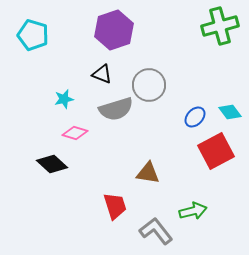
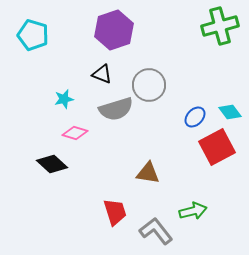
red square: moved 1 px right, 4 px up
red trapezoid: moved 6 px down
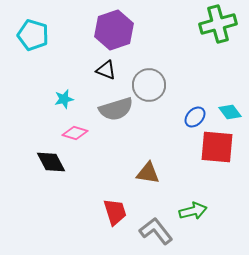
green cross: moved 2 px left, 2 px up
black triangle: moved 4 px right, 4 px up
red square: rotated 33 degrees clockwise
black diamond: moved 1 px left, 2 px up; rotated 20 degrees clockwise
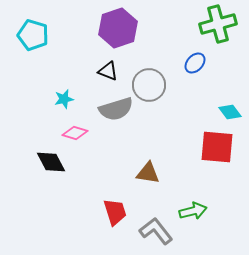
purple hexagon: moved 4 px right, 2 px up
black triangle: moved 2 px right, 1 px down
blue ellipse: moved 54 px up
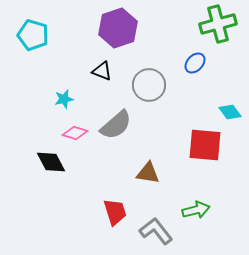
black triangle: moved 6 px left
gray semicircle: moved 16 px down; rotated 24 degrees counterclockwise
red square: moved 12 px left, 2 px up
green arrow: moved 3 px right, 1 px up
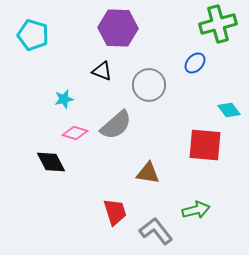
purple hexagon: rotated 21 degrees clockwise
cyan diamond: moved 1 px left, 2 px up
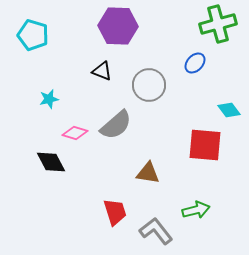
purple hexagon: moved 2 px up
cyan star: moved 15 px left
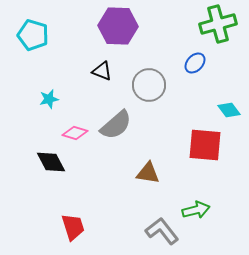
red trapezoid: moved 42 px left, 15 px down
gray L-shape: moved 6 px right
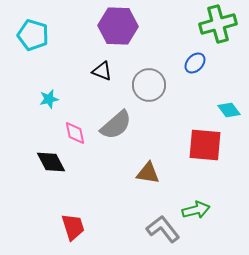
pink diamond: rotated 60 degrees clockwise
gray L-shape: moved 1 px right, 2 px up
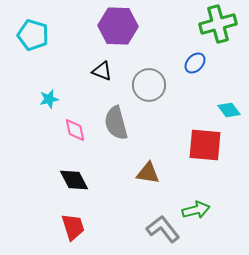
gray semicircle: moved 2 px up; rotated 116 degrees clockwise
pink diamond: moved 3 px up
black diamond: moved 23 px right, 18 px down
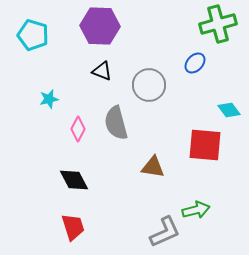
purple hexagon: moved 18 px left
pink diamond: moved 3 px right, 1 px up; rotated 40 degrees clockwise
brown triangle: moved 5 px right, 6 px up
gray L-shape: moved 2 px right, 3 px down; rotated 104 degrees clockwise
